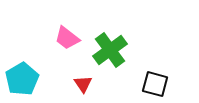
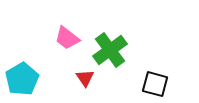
red triangle: moved 2 px right, 6 px up
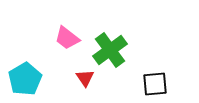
cyan pentagon: moved 3 px right
black square: rotated 20 degrees counterclockwise
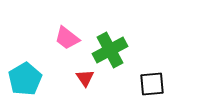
green cross: rotated 8 degrees clockwise
black square: moved 3 px left
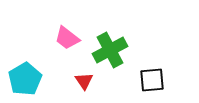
red triangle: moved 1 px left, 3 px down
black square: moved 4 px up
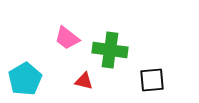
green cross: rotated 36 degrees clockwise
red triangle: rotated 42 degrees counterclockwise
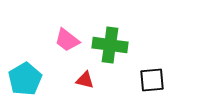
pink trapezoid: moved 2 px down
green cross: moved 5 px up
red triangle: moved 1 px right, 1 px up
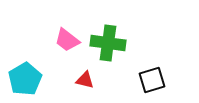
green cross: moved 2 px left, 2 px up
black square: rotated 12 degrees counterclockwise
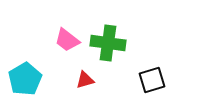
red triangle: rotated 30 degrees counterclockwise
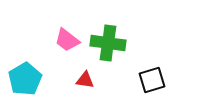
red triangle: rotated 24 degrees clockwise
